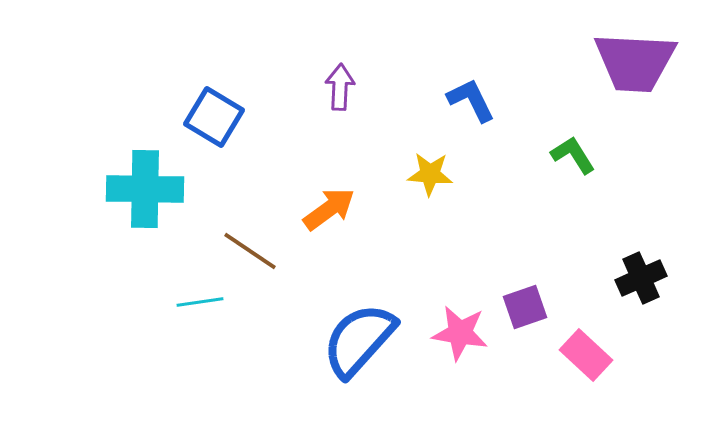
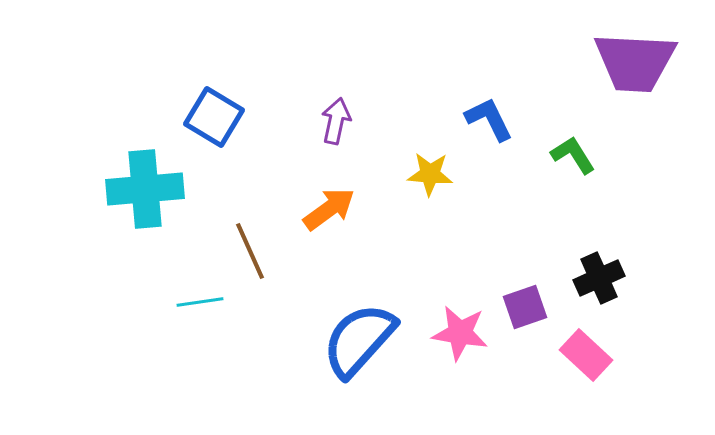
purple arrow: moved 4 px left, 34 px down; rotated 9 degrees clockwise
blue L-shape: moved 18 px right, 19 px down
cyan cross: rotated 6 degrees counterclockwise
brown line: rotated 32 degrees clockwise
black cross: moved 42 px left
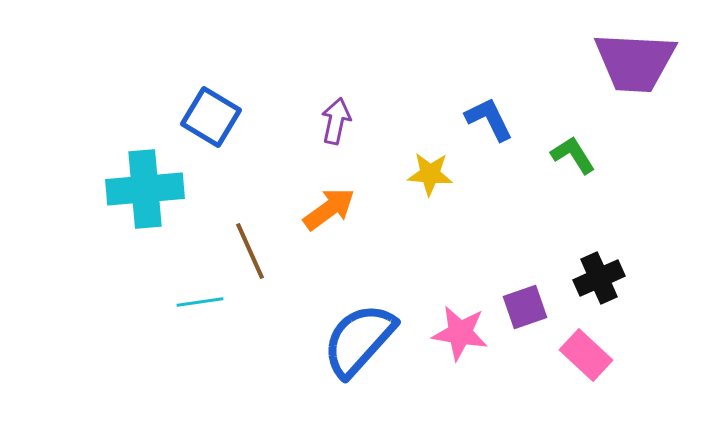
blue square: moved 3 px left
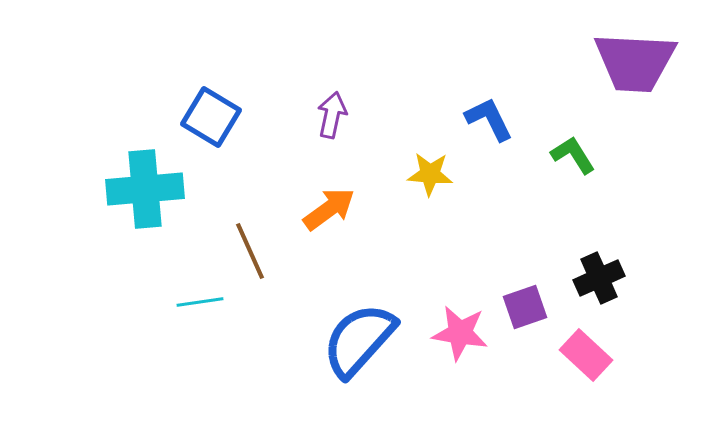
purple arrow: moved 4 px left, 6 px up
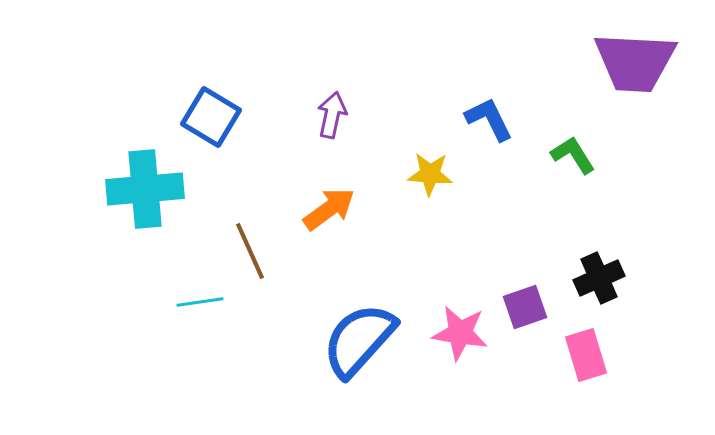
pink rectangle: rotated 30 degrees clockwise
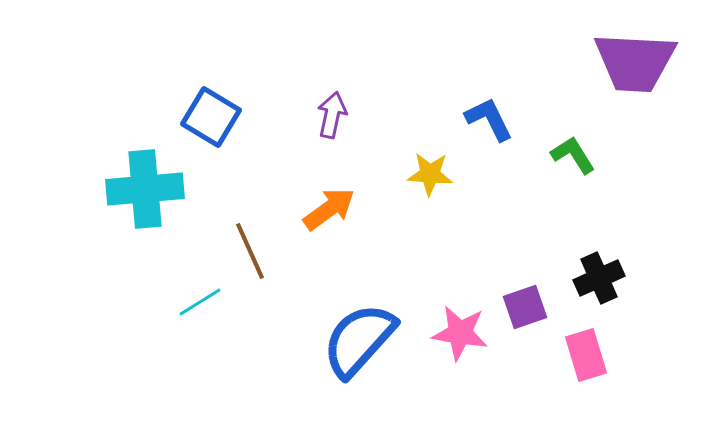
cyan line: rotated 24 degrees counterclockwise
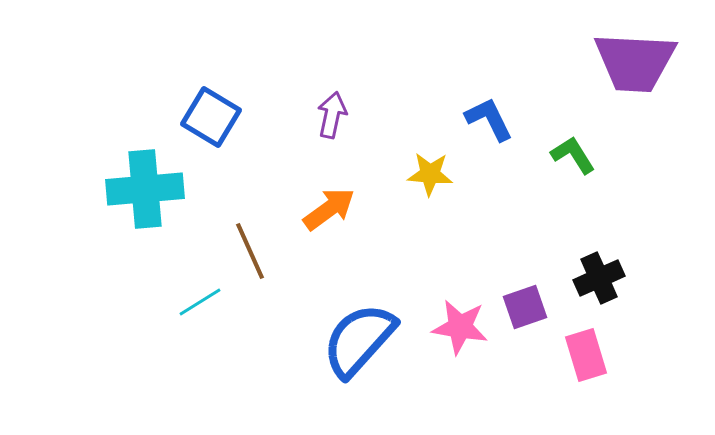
pink star: moved 6 px up
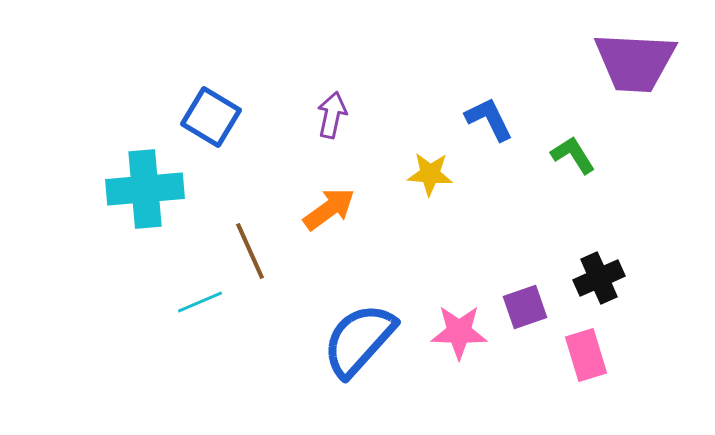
cyan line: rotated 9 degrees clockwise
pink star: moved 1 px left, 5 px down; rotated 8 degrees counterclockwise
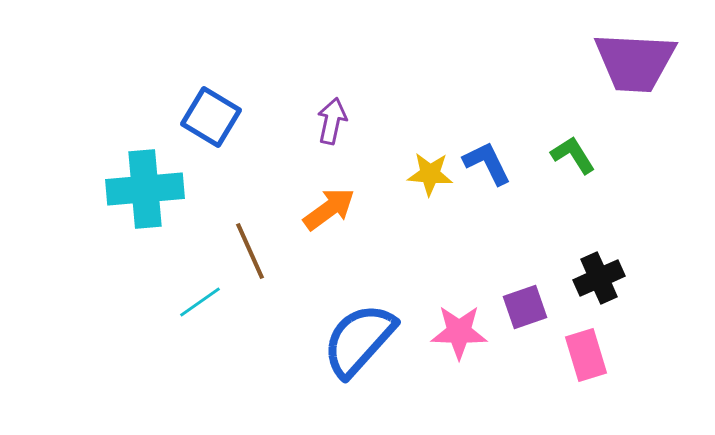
purple arrow: moved 6 px down
blue L-shape: moved 2 px left, 44 px down
cyan line: rotated 12 degrees counterclockwise
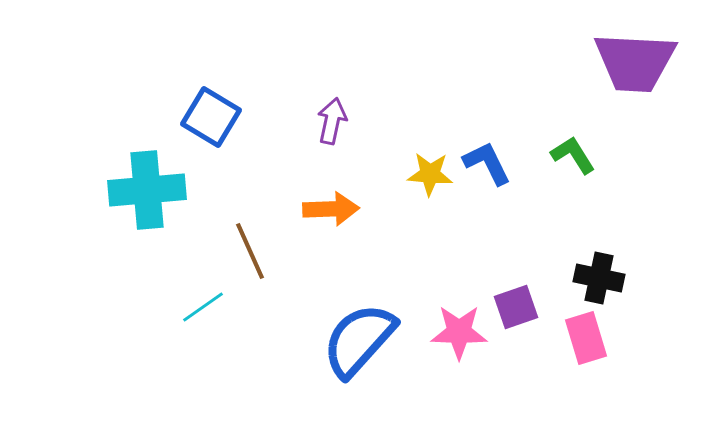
cyan cross: moved 2 px right, 1 px down
orange arrow: moved 2 px right; rotated 34 degrees clockwise
black cross: rotated 36 degrees clockwise
cyan line: moved 3 px right, 5 px down
purple square: moved 9 px left
pink rectangle: moved 17 px up
